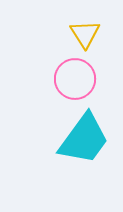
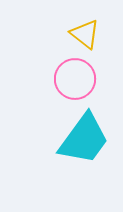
yellow triangle: rotated 20 degrees counterclockwise
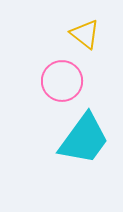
pink circle: moved 13 px left, 2 px down
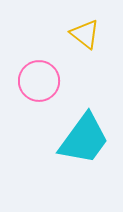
pink circle: moved 23 px left
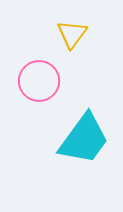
yellow triangle: moved 13 px left; rotated 28 degrees clockwise
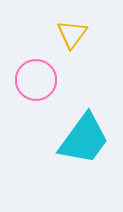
pink circle: moved 3 px left, 1 px up
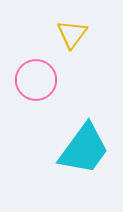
cyan trapezoid: moved 10 px down
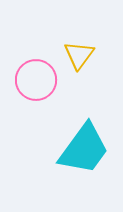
yellow triangle: moved 7 px right, 21 px down
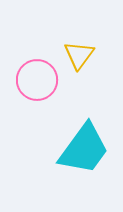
pink circle: moved 1 px right
